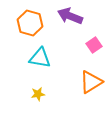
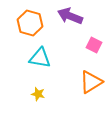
pink square: rotated 28 degrees counterclockwise
yellow star: rotated 24 degrees clockwise
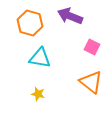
pink square: moved 2 px left, 2 px down
orange triangle: rotated 50 degrees counterclockwise
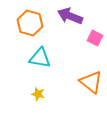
pink square: moved 3 px right, 9 px up
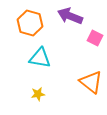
yellow star: rotated 24 degrees counterclockwise
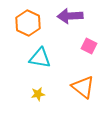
purple arrow: rotated 25 degrees counterclockwise
orange hexagon: moved 2 px left; rotated 10 degrees clockwise
pink square: moved 6 px left, 8 px down
orange triangle: moved 8 px left, 5 px down
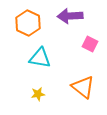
pink square: moved 1 px right, 2 px up
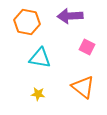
orange hexagon: moved 1 px left, 1 px up; rotated 15 degrees counterclockwise
pink square: moved 3 px left, 3 px down
yellow star: rotated 16 degrees clockwise
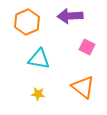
orange hexagon: rotated 25 degrees clockwise
cyan triangle: moved 1 px left, 1 px down
